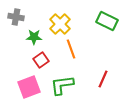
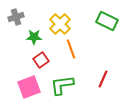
gray cross: rotated 28 degrees counterclockwise
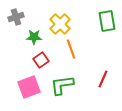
green rectangle: rotated 55 degrees clockwise
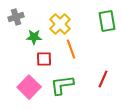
red square: moved 3 px right, 1 px up; rotated 35 degrees clockwise
pink square: rotated 25 degrees counterclockwise
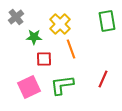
gray cross: rotated 21 degrees counterclockwise
pink square: rotated 20 degrees clockwise
